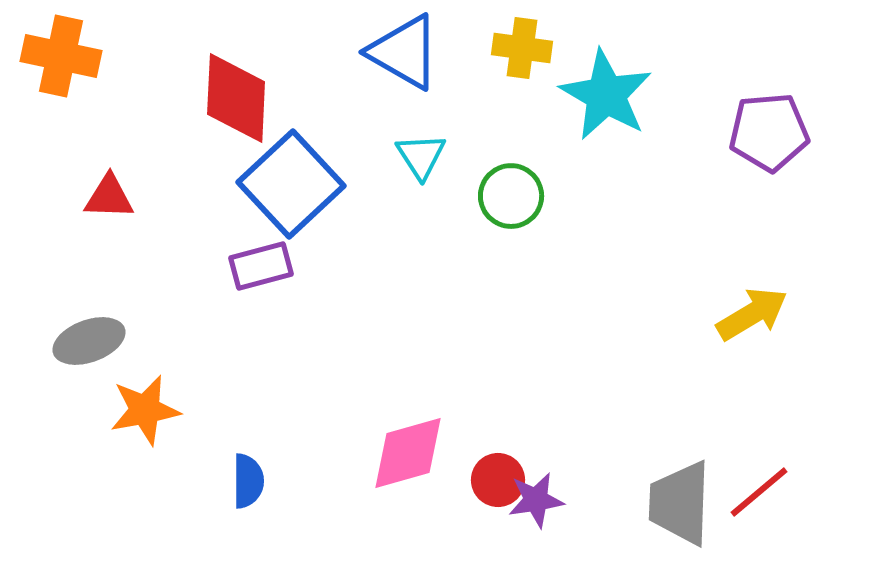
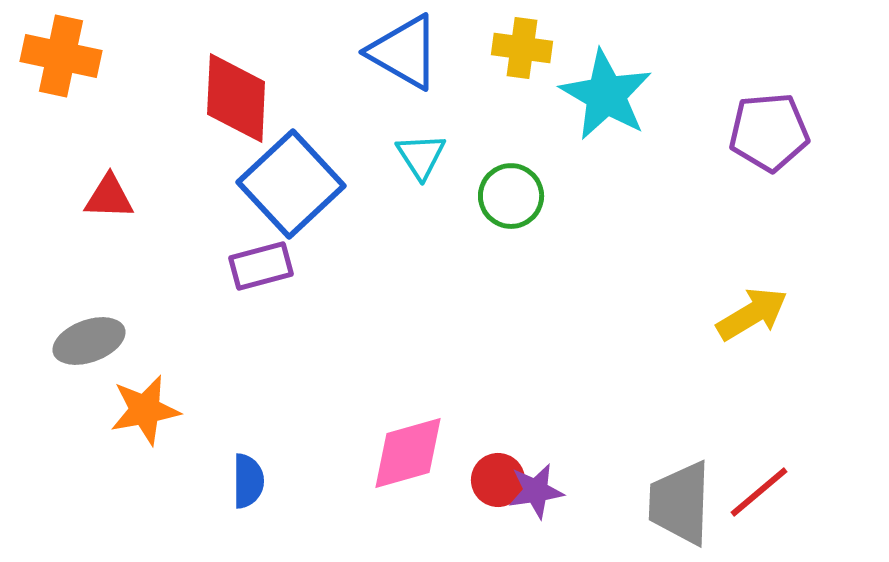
purple star: moved 9 px up
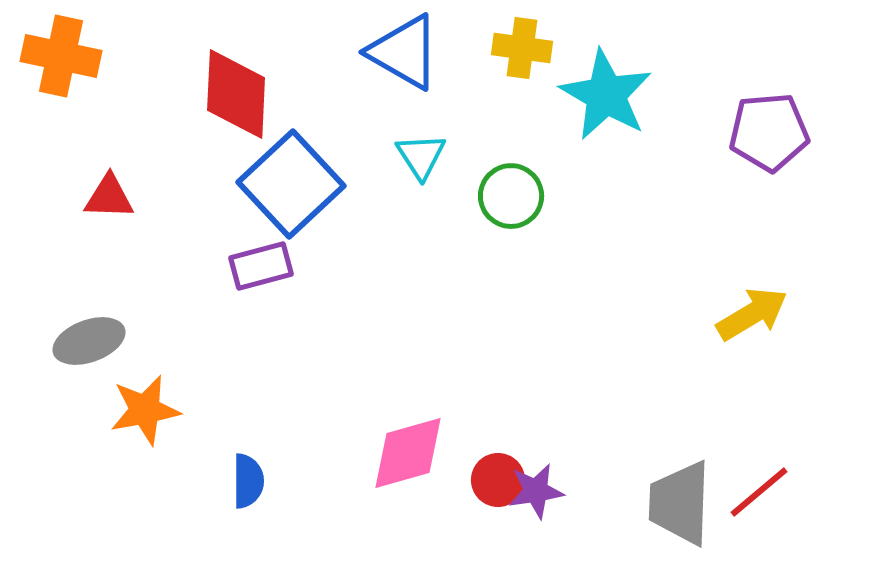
red diamond: moved 4 px up
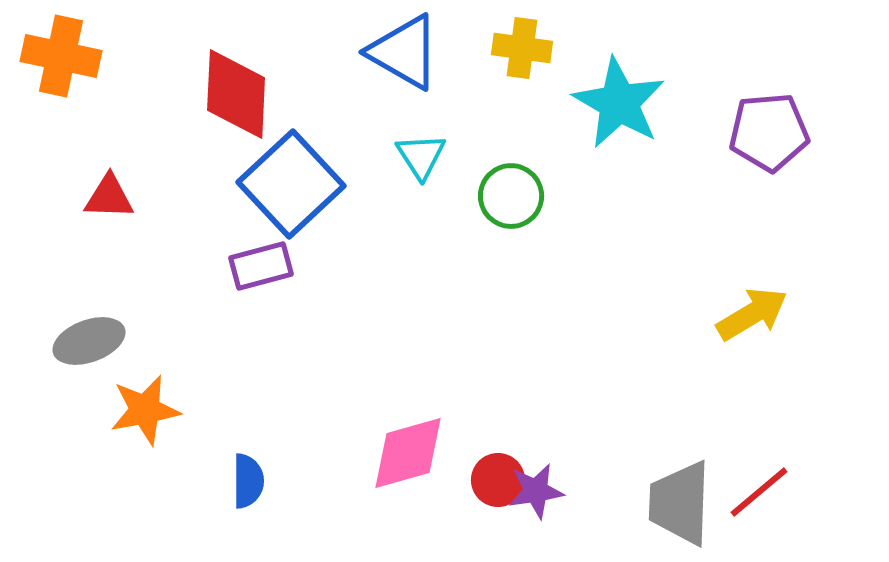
cyan star: moved 13 px right, 8 px down
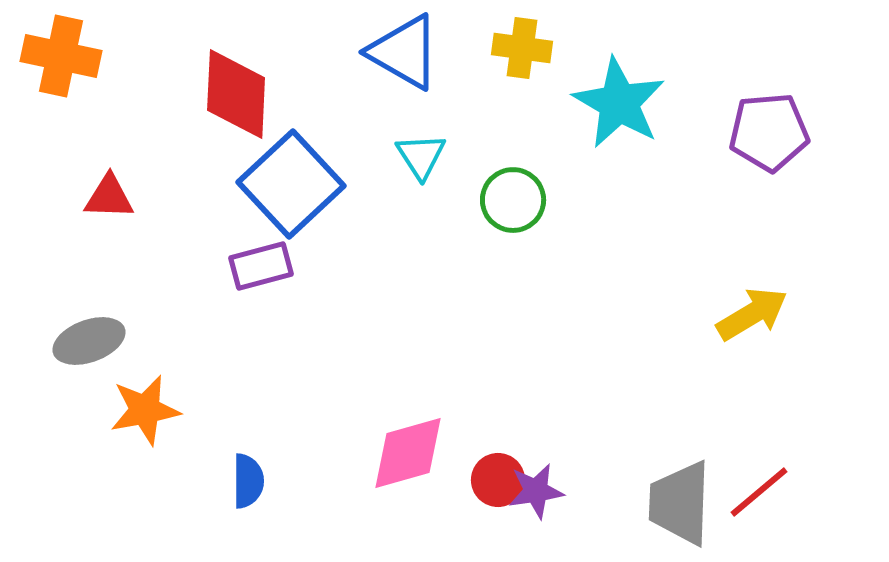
green circle: moved 2 px right, 4 px down
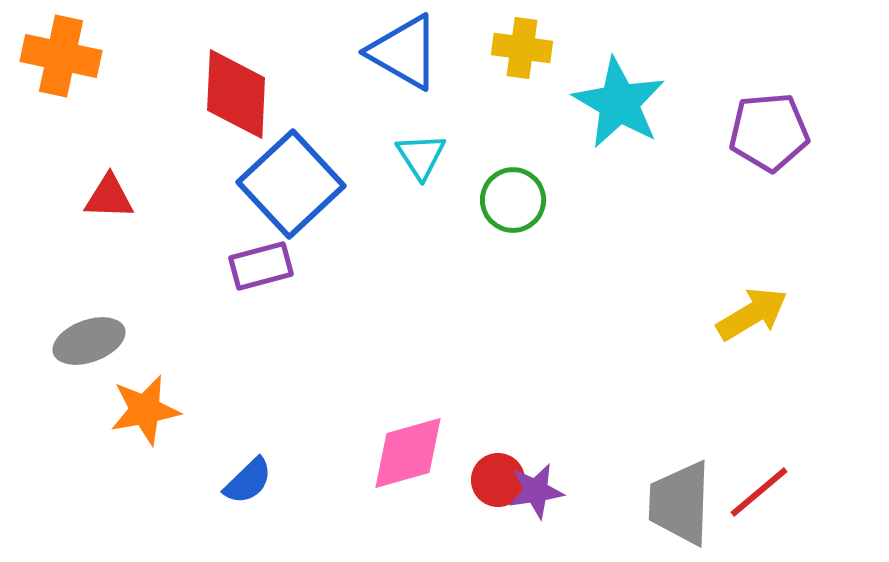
blue semicircle: rotated 46 degrees clockwise
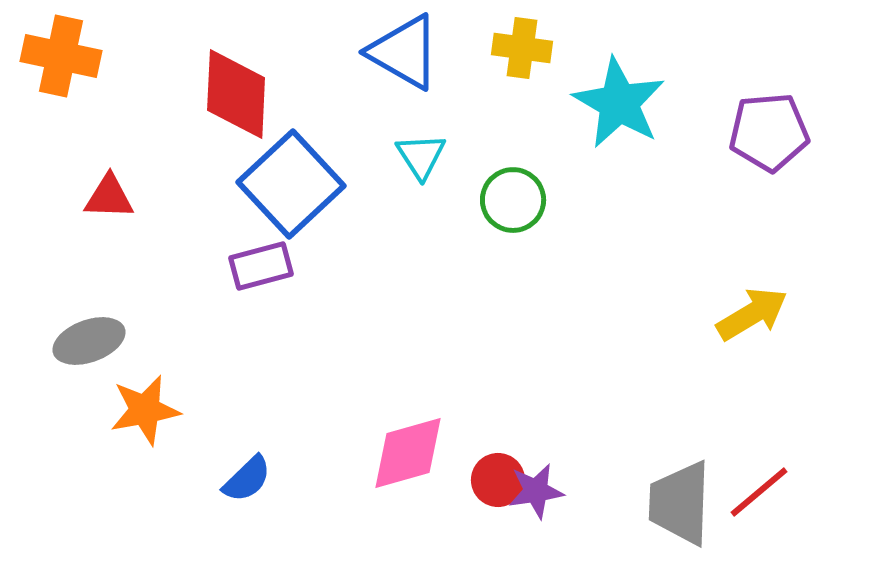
blue semicircle: moved 1 px left, 2 px up
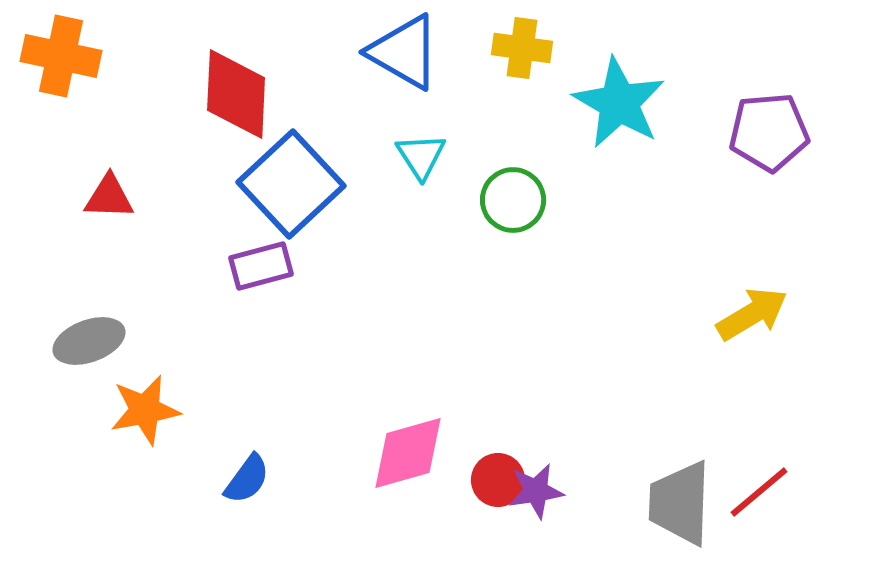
blue semicircle: rotated 10 degrees counterclockwise
